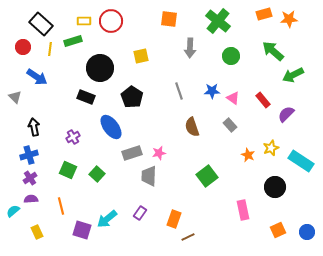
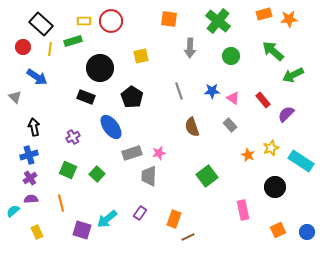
orange line at (61, 206): moved 3 px up
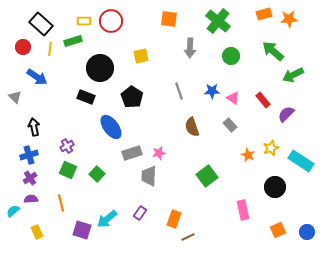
purple cross at (73, 137): moved 6 px left, 9 px down
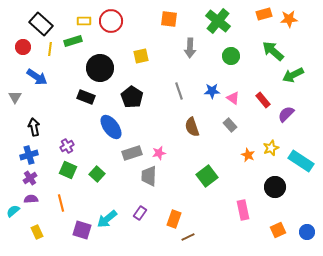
gray triangle at (15, 97): rotated 16 degrees clockwise
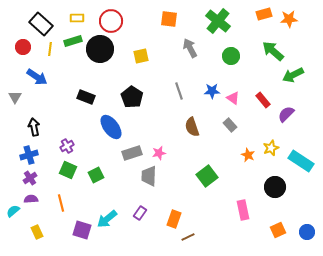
yellow rectangle at (84, 21): moved 7 px left, 3 px up
gray arrow at (190, 48): rotated 150 degrees clockwise
black circle at (100, 68): moved 19 px up
green square at (97, 174): moved 1 px left, 1 px down; rotated 21 degrees clockwise
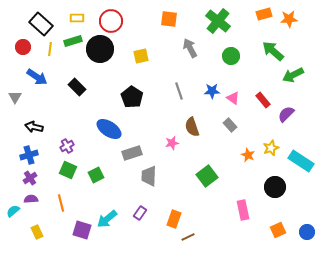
black rectangle at (86, 97): moved 9 px left, 10 px up; rotated 24 degrees clockwise
black arrow at (34, 127): rotated 66 degrees counterclockwise
blue ellipse at (111, 127): moved 2 px left, 2 px down; rotated 20 degrees counterclockwise
pink star at (159, 153): moved 13 px right, 10 px up
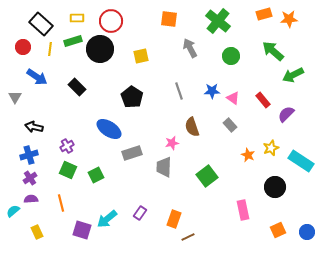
gray trapezoid at (149, 176): moved 15 px right, 9 px up
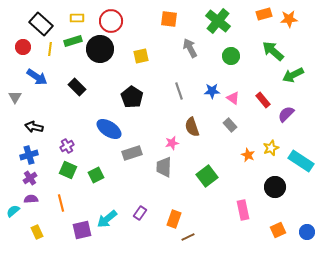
purple square at (82, 230): rotated 30 degrees counterclockwise
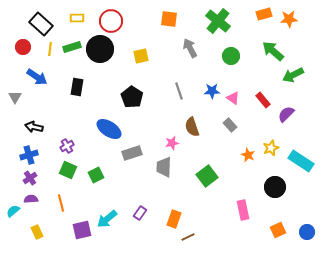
green rectangle at (73, 41): moved 1 px left, 6 px down
black rectangle at (77, 87): rotated 54 degrees clockwise
